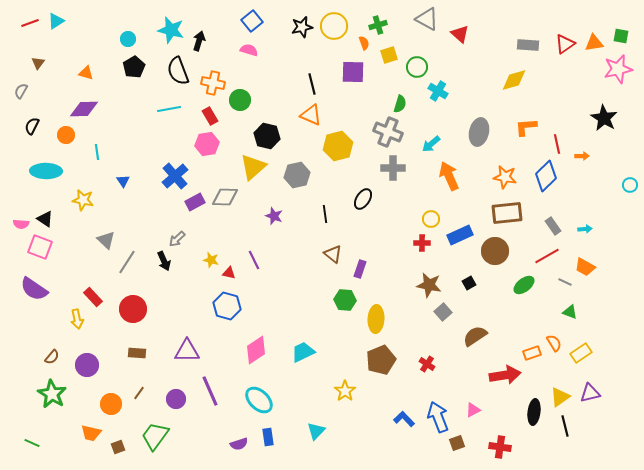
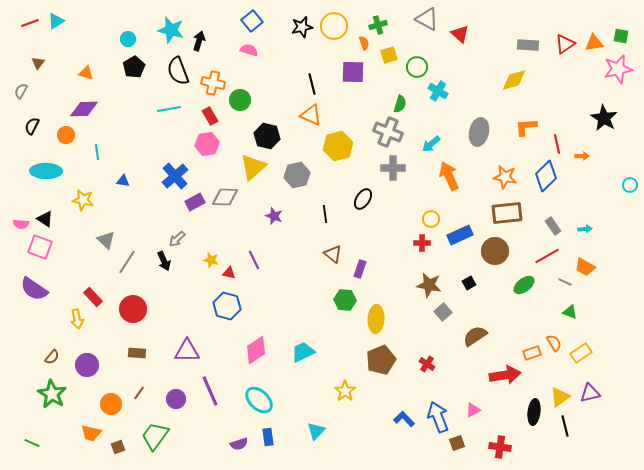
blue triangle at (123, 181): rotated 48 degrees counterclockwise
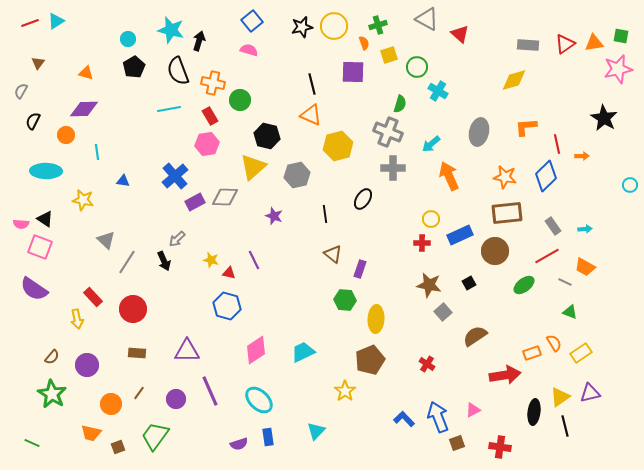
black semicircle at (32, 126): moved 1 px right, 5 px up
brown pentagon at (381, 360): moved 11 px left
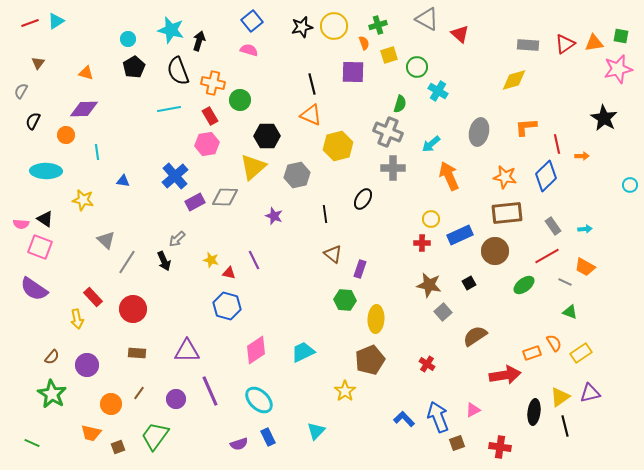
black hexagon at (267, 136): rotated 15 degrees counterclockwise
blue rectangle at (268, 437): rotated 18 degrees counterclockwise
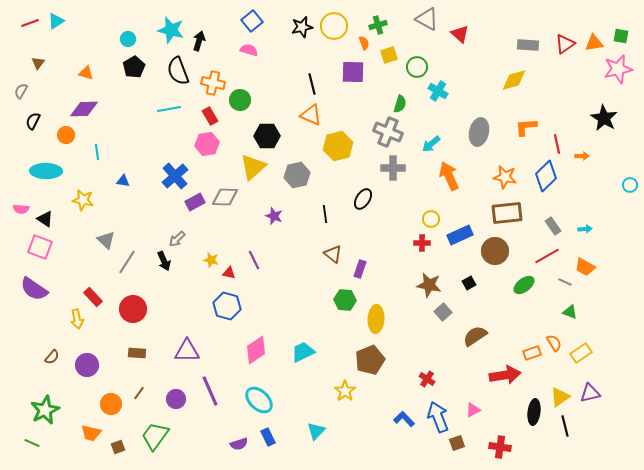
pink semicircle at (21, 224): moved 15 px up
red cross at (427, 364): moved 15 px down
green star at (52, 394): moved 7 px left, 16 px down; rotated 16 degrees clockwise
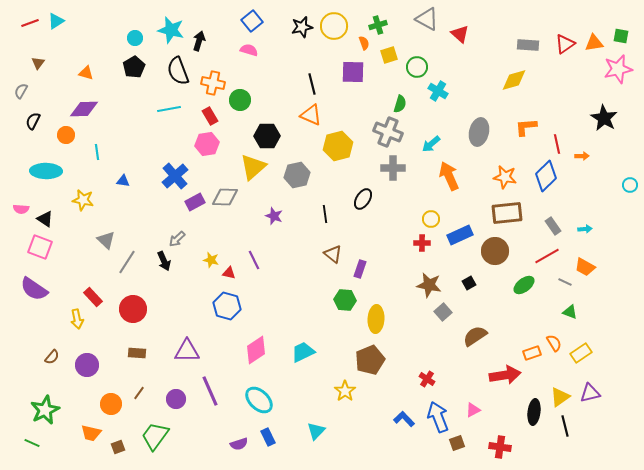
cyan circle at (128, 39): moved 7 px right, 1 px up
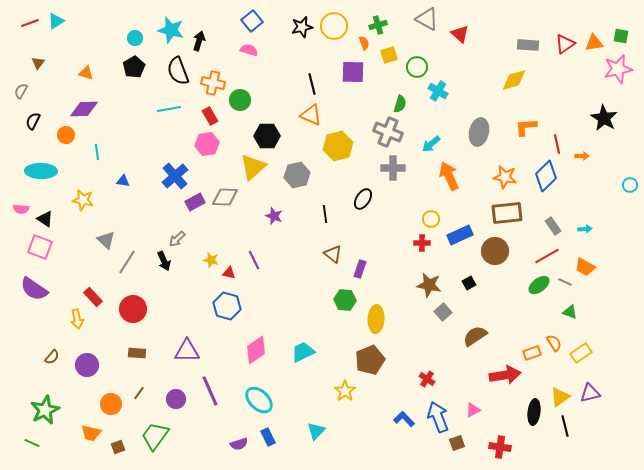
cyan ellipse at (46, 171): moved 5 px left
green ellipse at (524, 285): moved 15 px right
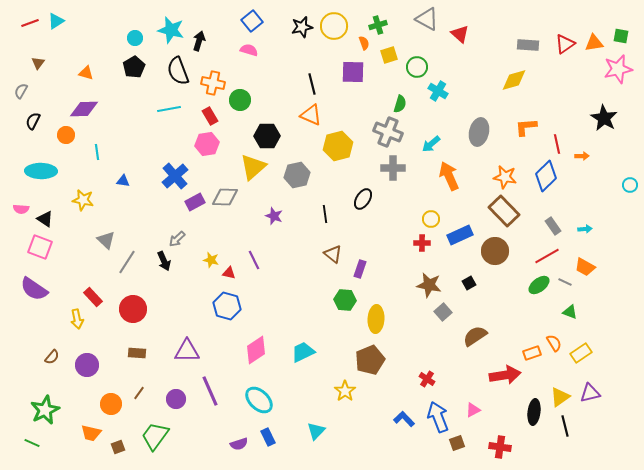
brown rectangle at (507, 213): moved 3 px left, 2 px up; rotated 52 degrees clockwise
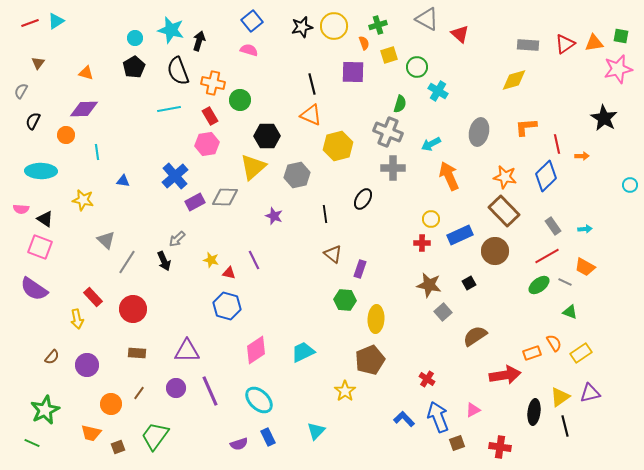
cyan arrow at (431, 144): rotated 12 degrees clockwise
purple circle at (176, 399): moved 11 px up
